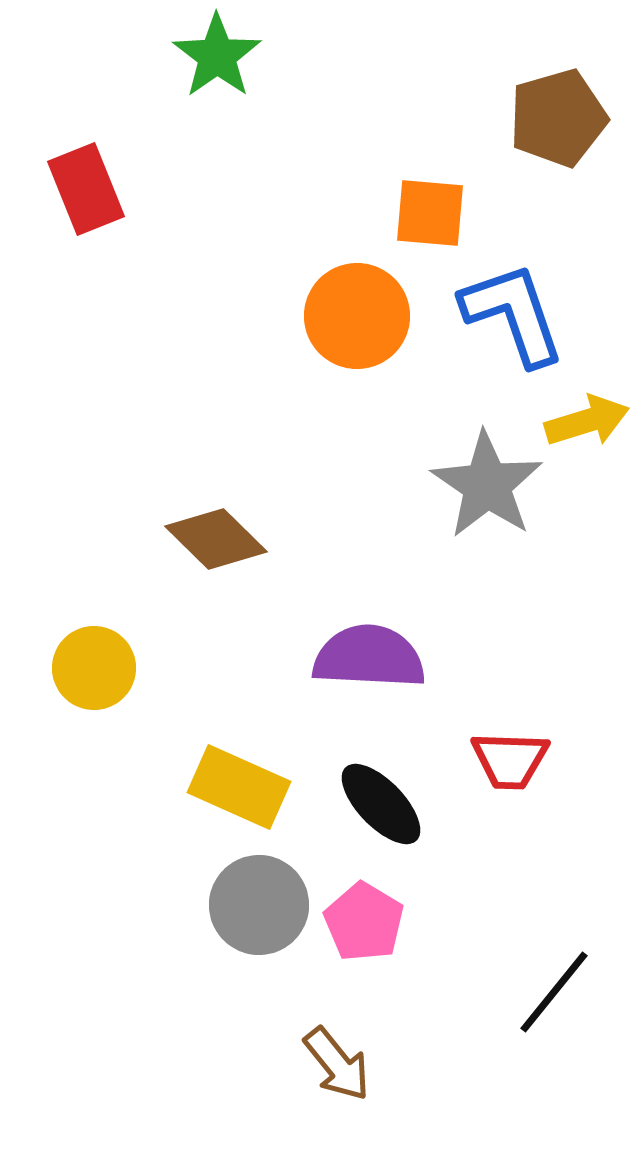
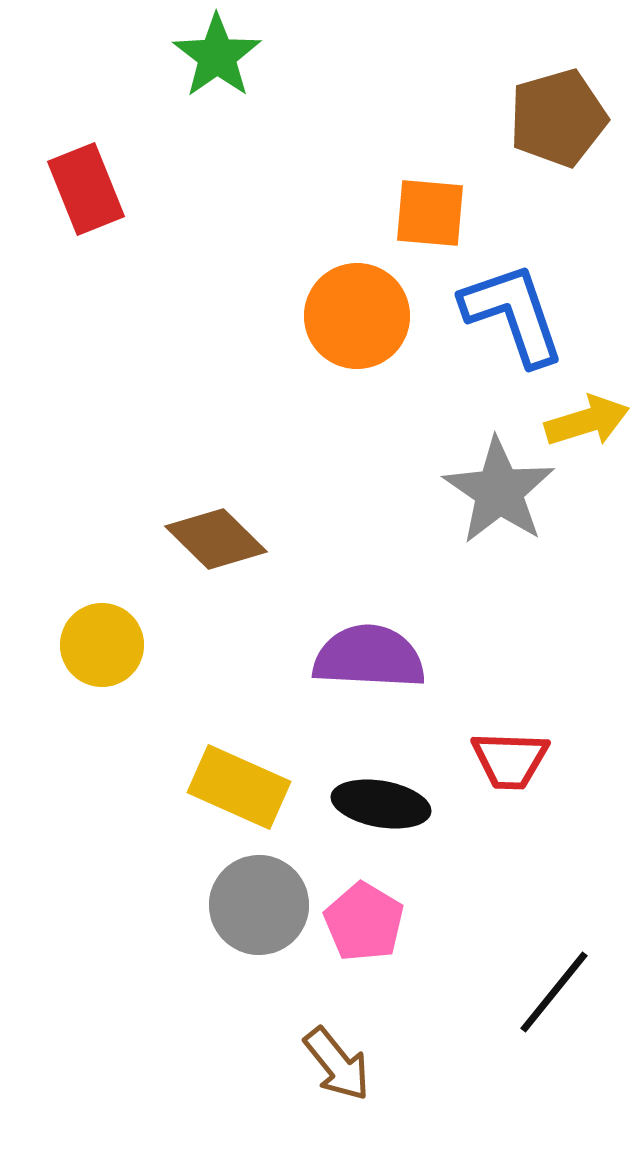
gray star: moved 12 px right, 6 px down
yellow circle: moved 8 px right, 23 px up
black ellipse: rotated 36 degrees counterclockwise
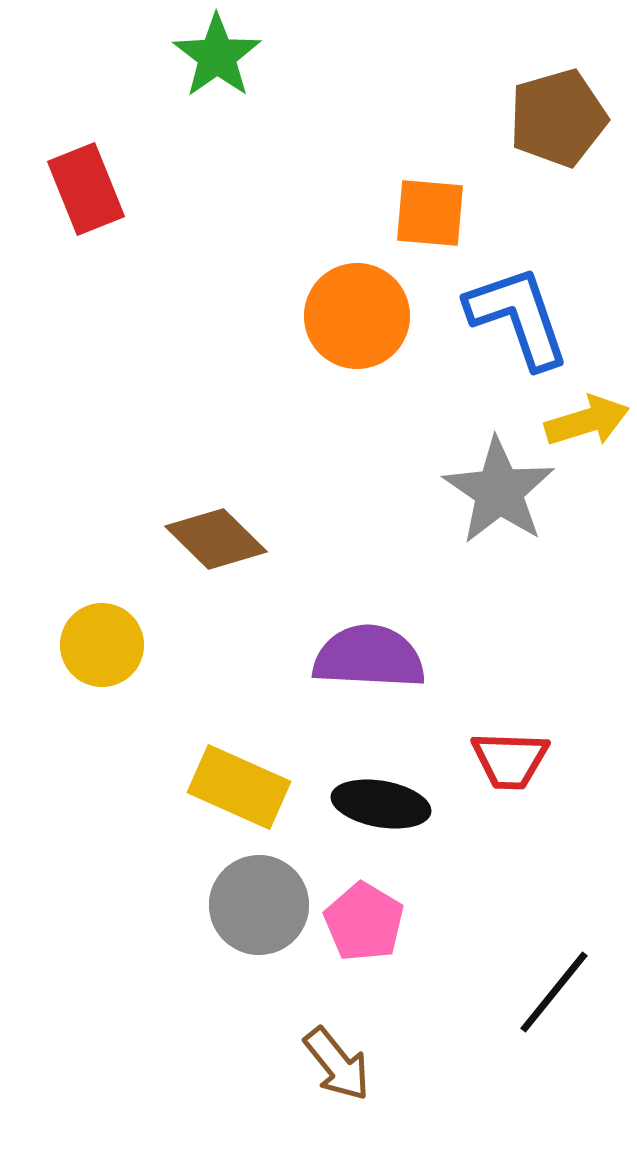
blue L-shape: moved 5 px right, 3 px down
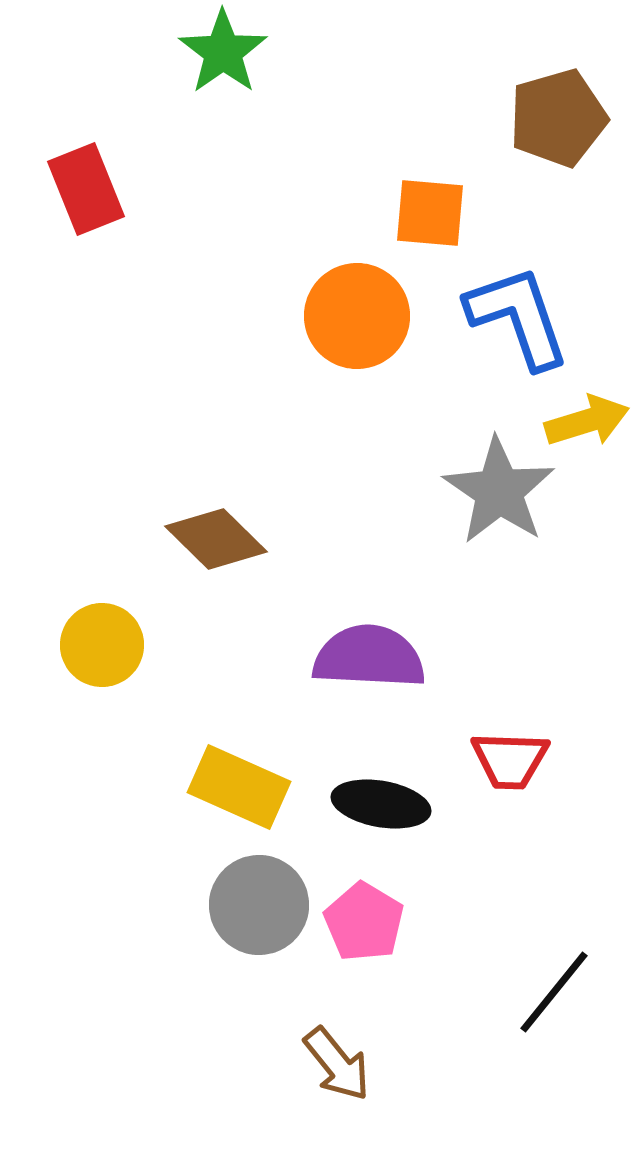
green star: moved 6 px right, 4 px up
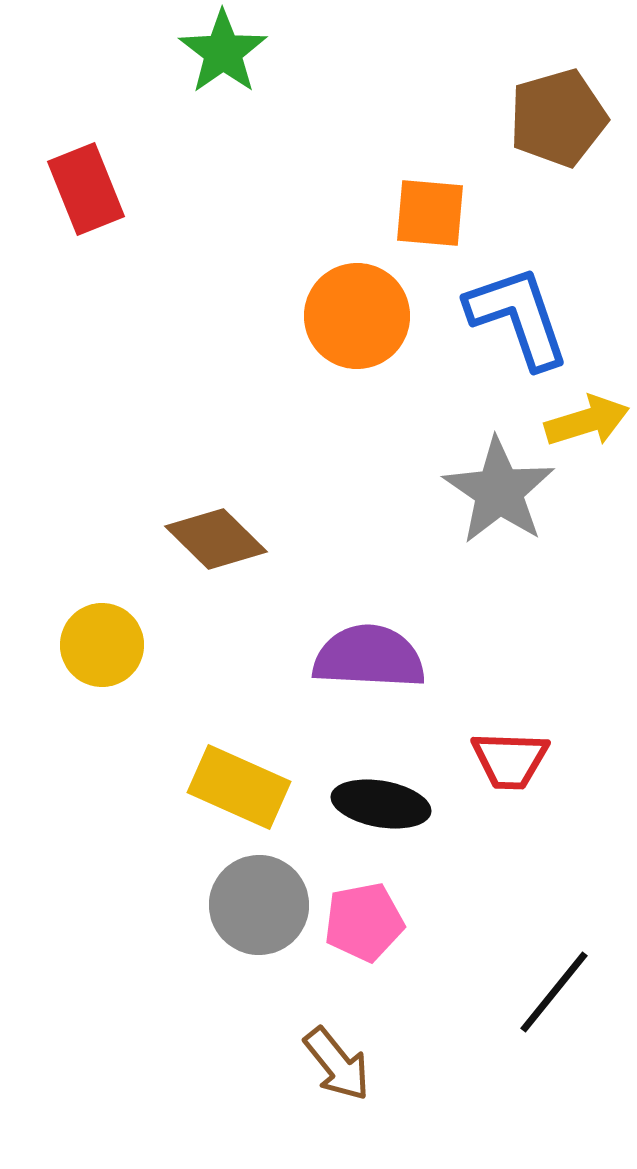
pink pentagon: rotated 30 degrees clockwise
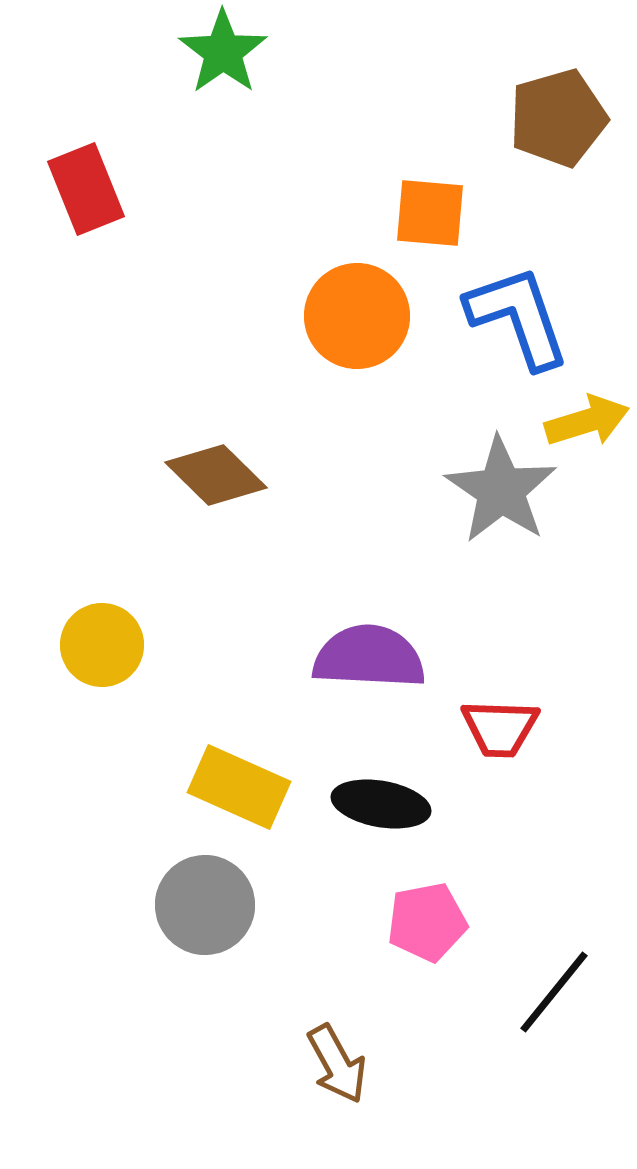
gray star: moved 2 px right, 1 px up
brown diamond: moved 64 px up
red trapezoid: moved 10 px left, 32 px up
gray circle: moved 54 px left
pink pentagon: moved 63 px right
brown arrow: rotated 10 degrees clockwise
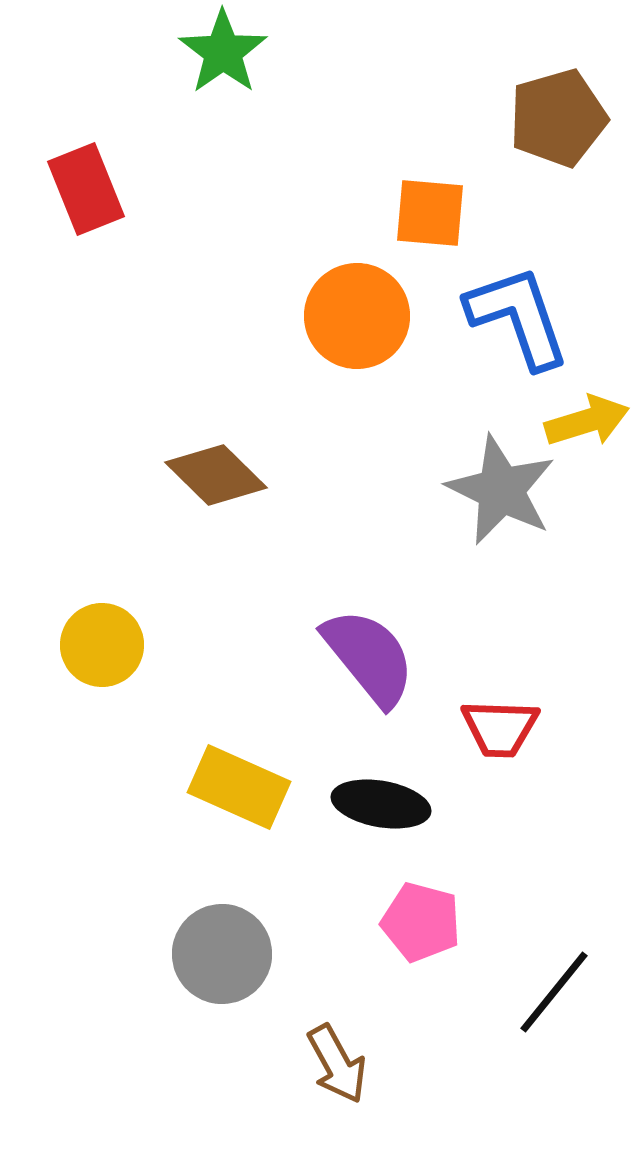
gray star: rotated 8 degrees counterclockwise
purple semicircle: rotated 48 degrees clockwise
gray circle: moved 17 px right, 49 px down
pink pentagon: moved 6 px left; rotated 26 degrees clockwise
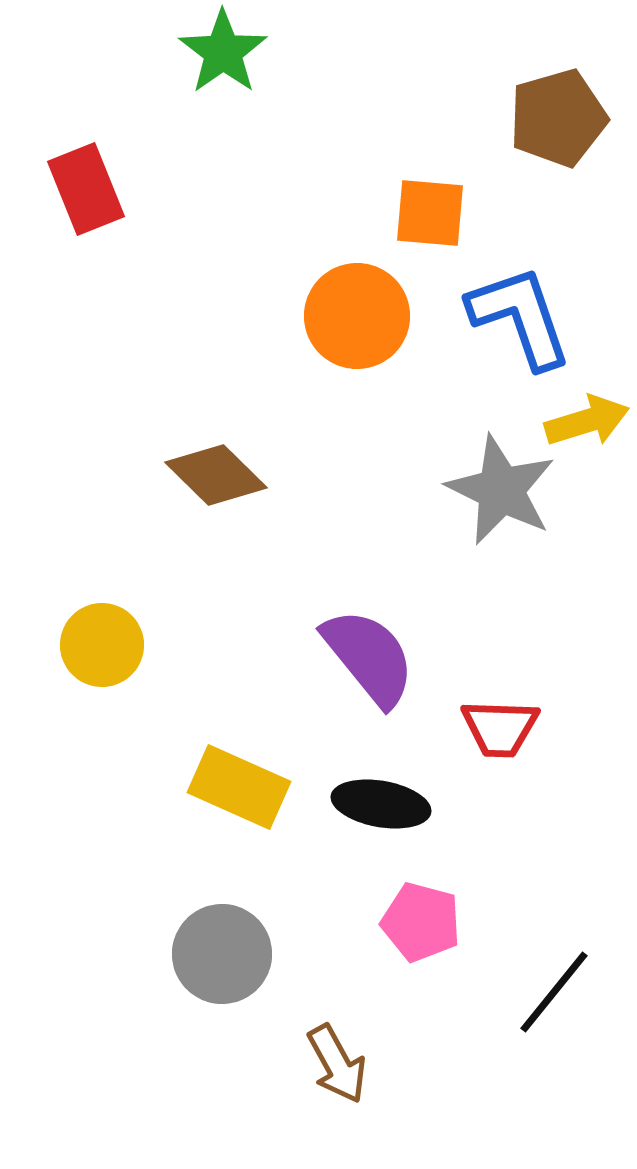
blue L-shape: moved 2 px right
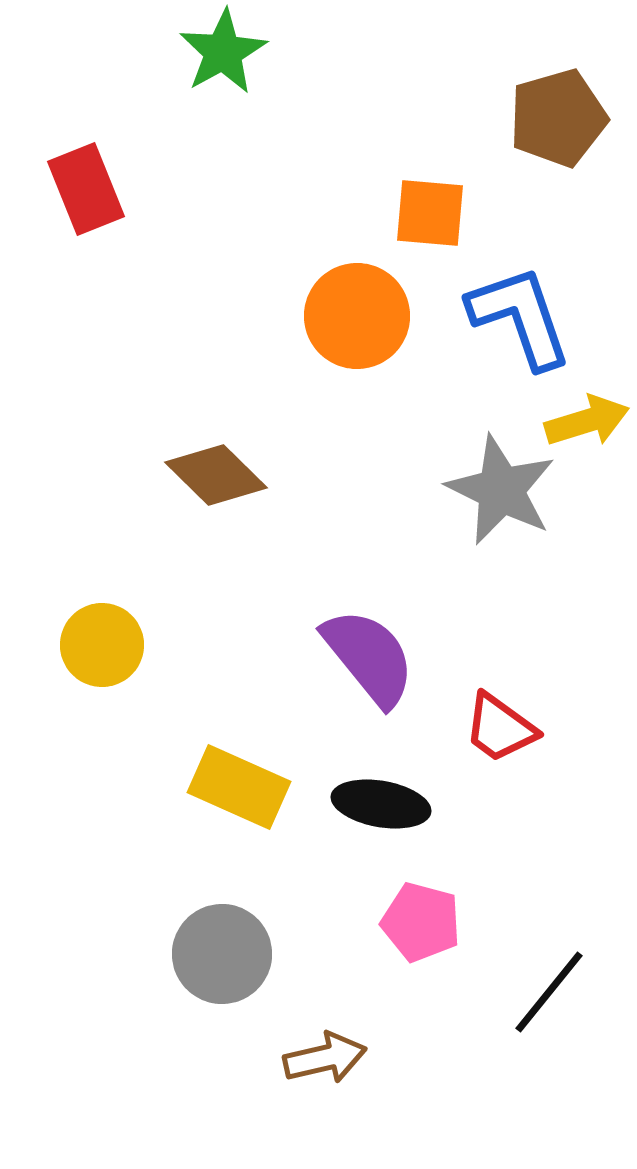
green star: rotated 6 degrees clockwise
red trapezoid: rotated 34 degrees clockwise
black line: moved 5 px left
brown arrow: moved 12 px left, 6 px up; rotated 74 degrees counterclockwise
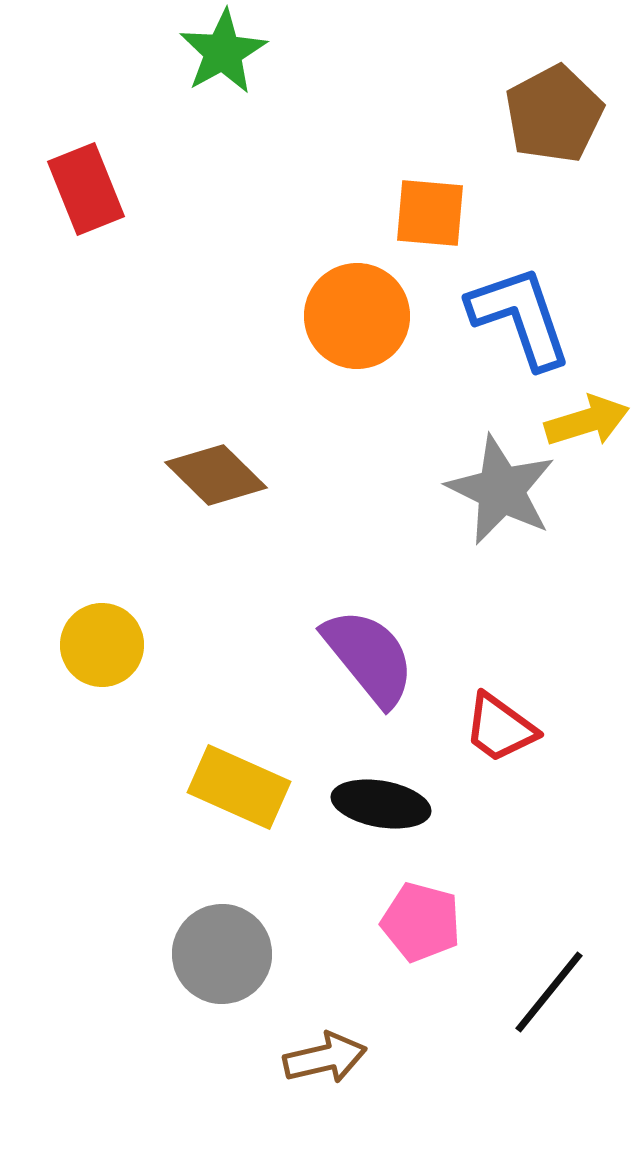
brown pentagon: moved 4 px left, 4 px up; rotated 12 degrees counterclockwise
